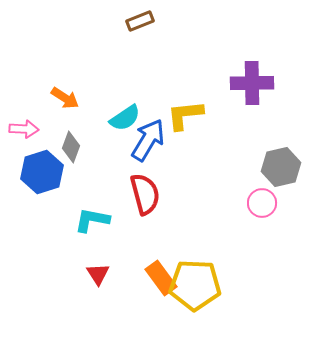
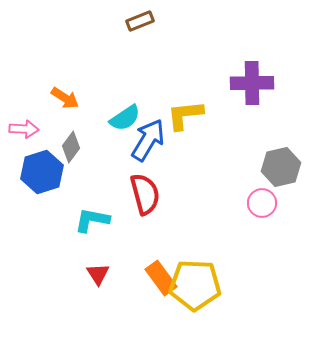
gray diamond: rotated 16 degrees clockwise
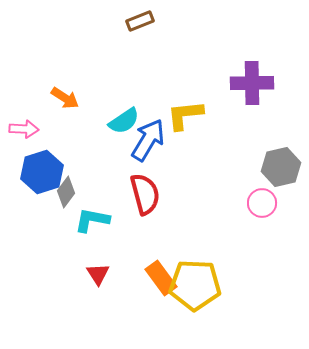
cyan semicircle: moved 1 px left, 3 px down
gray diamond: moved 5 px left, 45 px down
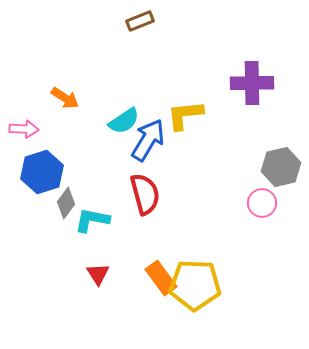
gray diamond: moved 11 px down
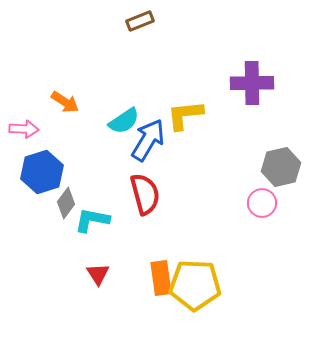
orange arrow: moved 4 px down
orange rectangle: rotated 28 degrees clockwise
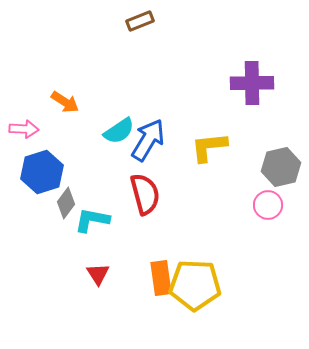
yellow L-shape: moved 24 px right, 32 px down
cyan semicircle: moved 5 px left, 10 px down
pink circle: moved 6 px right, 2 px down
